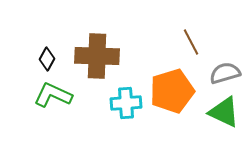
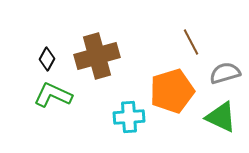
brown cross: rotated 18 degrees counterclockwise
cyan cross: moved 3 px right, 14 px down
green triangle: moved 3 px left, 5 px down
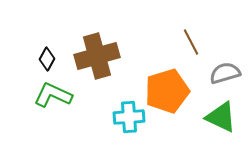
orange pentagon: moved 5 px left
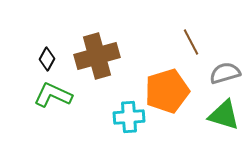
green triangle: moved 3 px right, 2 px up; rotated 8 degrees counterclockwise
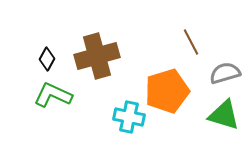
cyan cross: rotated 16 degrees clockwise
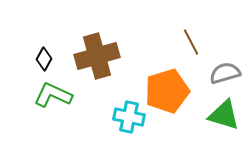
black diamond: moved 3 px left
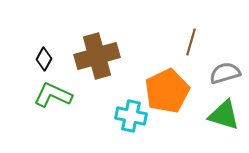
brown line: rotated 44 degrees clockwise
orange pentagon: rotated 9 degrees counterclockwise
cyan cross: moved 2 px right, 1 px up
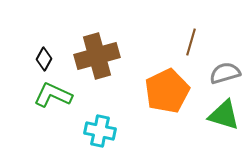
cyan cross: moved 31 px left, 15 px down
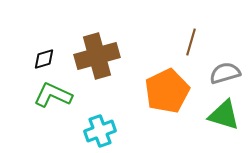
black diamond: rotated 45 degrees clockwise
cyan cross: rotated 32 degrees counterclockwise
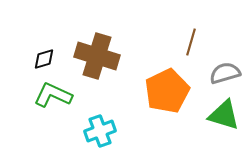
brown cross: rotated 33 degrees clockwise
